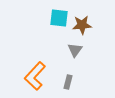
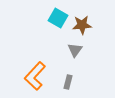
cyan square: moved 1 px left; rotated 24 degrees clockwise
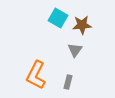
orange L-shape: moved 1 px right, 1 px up; rotated 16 degrees counterclockwise
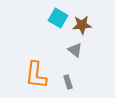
gray triangle: rotated 28 degrees counterclockwise
orange L-shape: rotated 20 degrees counterclockwise
gray rectangle: rotated 32 degrees counterclockwise
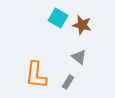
brown star: rotated 18 degrees clockwise
gray triangle: moved 4 px right, 7 px down
gray rectangle: rotated 48 degrees clockwise
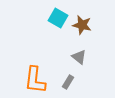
orange L-shape: moved 1 px left, 5 px down
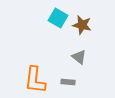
gray rectangle: rotated 64 degrees clockwise
